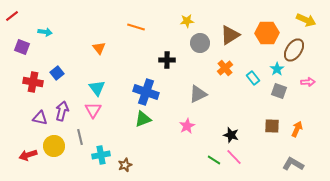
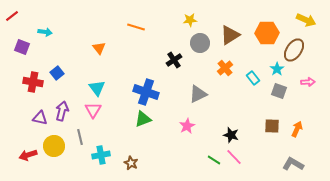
yellow star: moved 3 px right, 1 px up
black cross: moved 7 px right; rotated 35 degrees counterclockwise
brown star: moved 6 px right, 2 px up; rotated 24 degrees counterclockwise
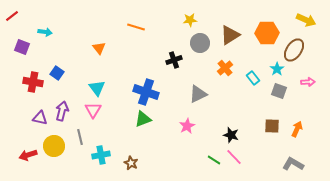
black cross: rotated 14 degrees clockwise
blue square: rotated 16 degrees counterclockwise
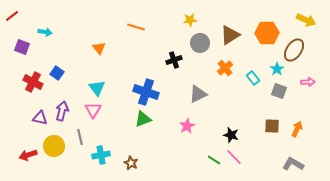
red cross: rotated 18 degrees clockwise
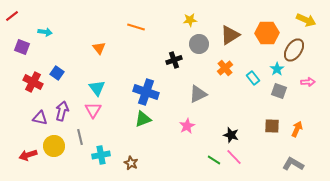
gray circle: moved 1 px left, 1 px down
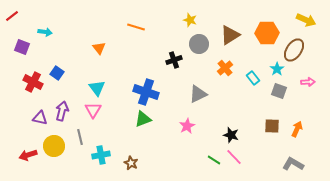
yellow star: rotated 24 degrees clockwise
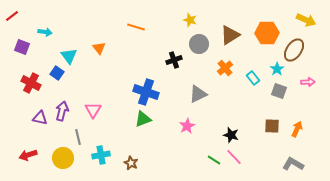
red cross: moved 2 px left, 1 px down
cyan triangle: moved 28 px left, 32 px up
gray line: moved 2 px left
yellow circle: moved 9 px right, 12 px down
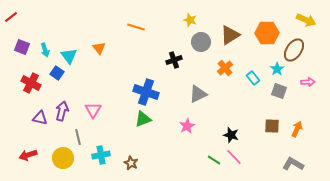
red line: moved 1 px left, 1 px down
cyan arrow: moved 18 px down; rotated 64 degrees clockwise
gray circle: moved 2 px right, 2 px up
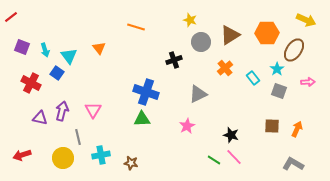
green triangle: moved 1 px left; rotated 18 degrees clockwise
red arrow: moved 6 px left
brown star: rotated 16 degrees counterclockwise
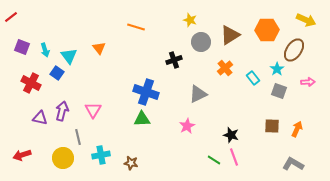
orange hexagon: moved 3 px up
pink line: rotated 24 degrees clockwise
